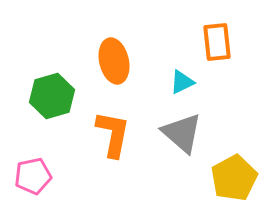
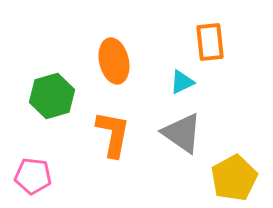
orange rectangle: moved 7 px left
gray triangle: rotated 6 degrees counterclockwise
pink pentagon: rotated 18 degrees clockwise
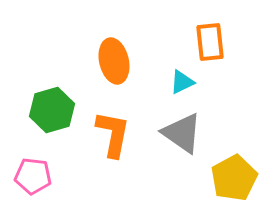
green hexagon: moved 14 px down
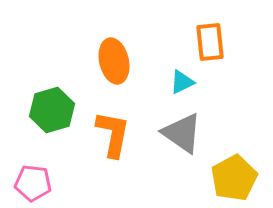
pink pentagon: moved 7 px down
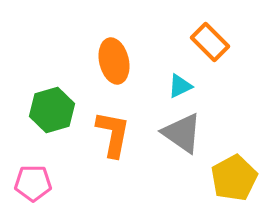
orange rectangle: rotated 39 degrees counterclockwise
cyan triangle: moved 2 px left, 4 px down
pink pentagon: rotated 6 degrees counterclockwise
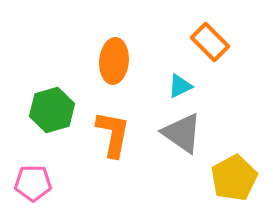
orange ellipse: rotated 18 degrees clockwise
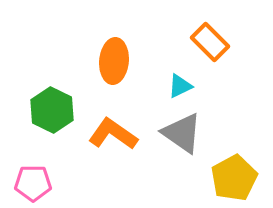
green hexagon: rotated 18 degrees counterclockwise
orange L-shape: rotated 66 degrees counterclockwise
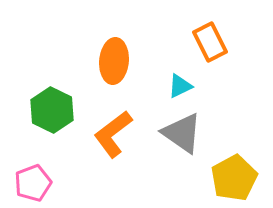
orange rectangle: rotated 18 degrees clockwise
orange L-shape: rotated 72 degrees counterclockwise
pink pentagon: rotated 21 degrees counterclockwise
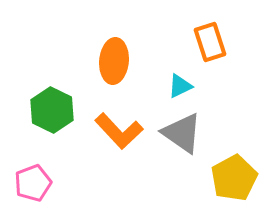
orange rectangle: rotated 9 degrees clockwise
orange L-shape: moved 6 px right, 3 px up; rotated 96 degrees counterclockwise
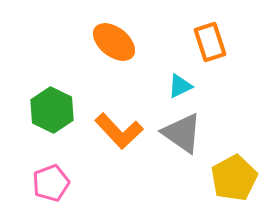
orange ellipse: moved 19 px up; rotated 57 degrees counterclockwise
pink pentagon: moved 18 px right
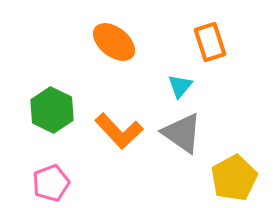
cyan triangle: rotated 24 degrees counterclockwise
